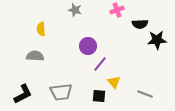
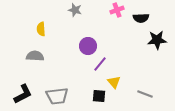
black semicircle: moved 1 px right, 6 px up
gray trapezoid: moved 4 px left, 4 px down
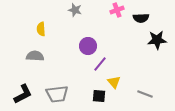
gray trapezoid: moved 2 px up
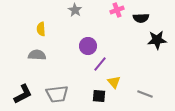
gray star: rotated 16 degrees clockwise
gray semicircle: moved 2 px right, 1 px up
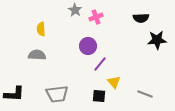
pink cross: moved 21 px left, 7 px down
black L-shape: moved 9 px left; rotated 30 degrees clockwise
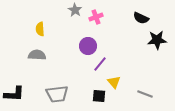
black semicircle: rotated 28 degrees clockwise
yellow semicircle: moved 1 px left
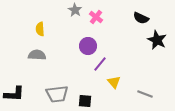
pink cross: rotated 32 degrees counterclockwise
black star: rotated 30 degrees clockwise
black square: moved 14 px left, 5 px down
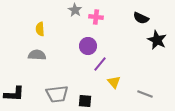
pink cross: rotated 32 degrees counterclockwise
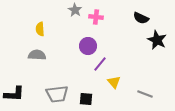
black square: moved 1 px right, 2 px up
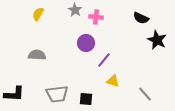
yellow semicircle: moved 2 px left, 15 px up; rotated 32 degrees clockwise
purple circle: moved 2 px left, 3 px up
purple line: moved 4 px right, 4 px up
yellow triangle: moved 1 px left, 1 px up; rotated 32 degrees counterclockwise
gray line: rotated 28 degrees clockwise
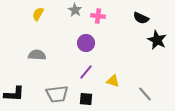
pink cross: moved 2 px right, 1 px up
purple line: moved 18 px left, 12 px down
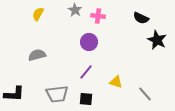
purple circle: moved 3 px right, 1 px up
gray semicircle: rotated 18 degrees counterclockwise
yellow triangle: moved 3 px right, 1 px down
